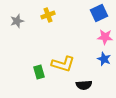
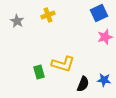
gray star: rotated 24 degrees counterclockwise
pink star: rotated 21 degrees counterclockwise
blue star: moved 21 px down; rotated 16 degrees counterclockwise
black semicircle: moved 1 px left, 1 px up; rotated 63 degrees counterclockwise
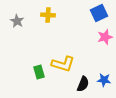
yellow cross: rotated 24 degrees clockwise
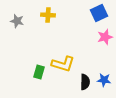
gray star: rotated 16 degrees counterclockwise
green rectangle: rotated 32 degrees clockwise
black semicircle: moved 2 px right, 2 px up; rotated 21 degrees counterclockwise
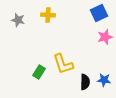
gray star: moved 1 px right, 1 px up
yellow L-shape: rotated 55 degrees clockwise
green rectangle: rotated 16 degrees clockwise
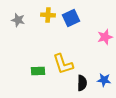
blue square: moved 28 px left, 5 px down
green rectangle: moved 1 px left, 1 px up; rotated 56 degrees clockwise
black semicircle: moved 3 px left, 1 px down
